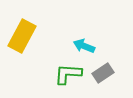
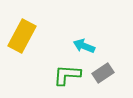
green L-shape: moved 1 px left, 1 px down
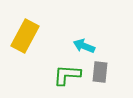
yellow rectangle: moved 3 px right
gray rectangle: moved 3 px left, 1 px up; rotated 50 degrees counterclockwise
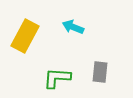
cyan arrow: moved 11 px left, 19 px up
green L-shape: moved 10 px left, 3 px down
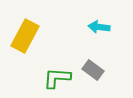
cyan arrow: moved 26 px right; rotated 15 degrees counterclockwise
gray rectangle: moved 7 px left, 2 px up; rotated 60 degrees counterclockwise
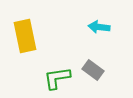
yellow rectangle: rotated 40 degrees counterclockwise
green L-shape: rotated 12 degrees counterclockwise
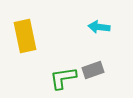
gray rectangle: rotated 55 degrees counterclockwise
green L-shape: moved 6 px right
